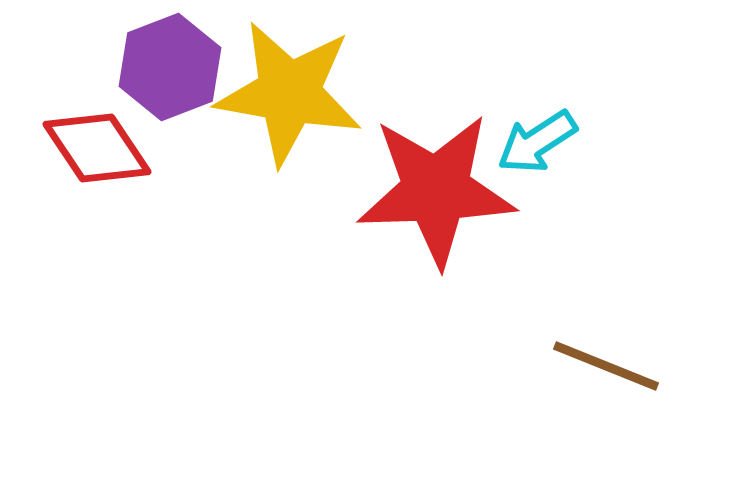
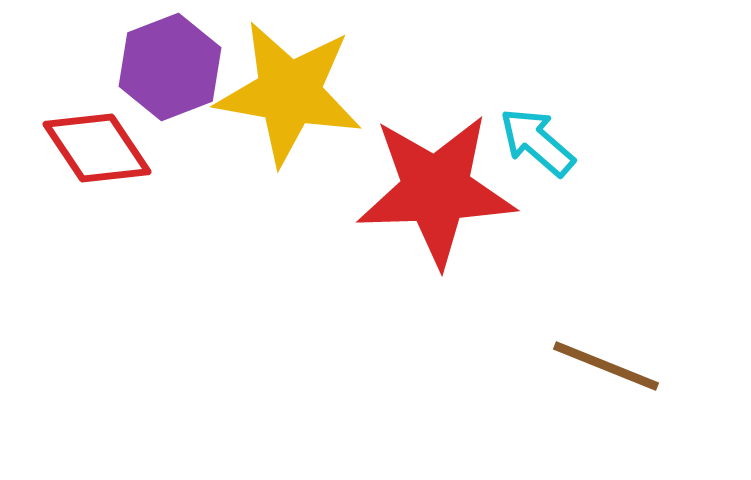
cyan arrow: rotated 74 degrees clockwise
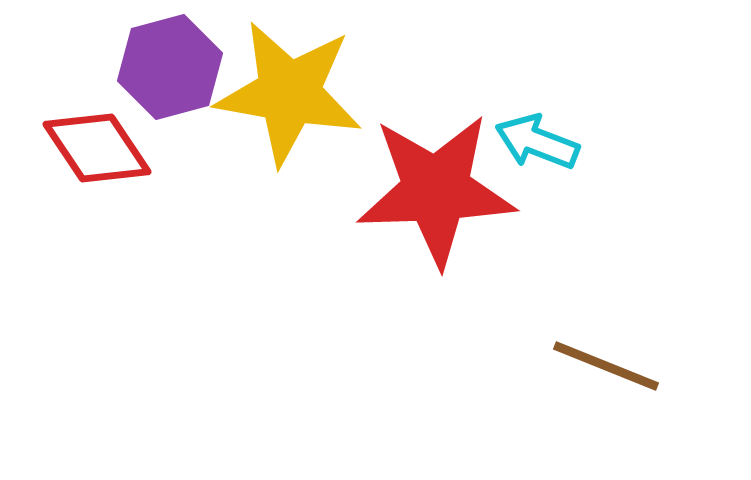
purple hexagon: rotated 6 degrees clockwise
cyan arrow: rotated 20 degrees counterclockwise
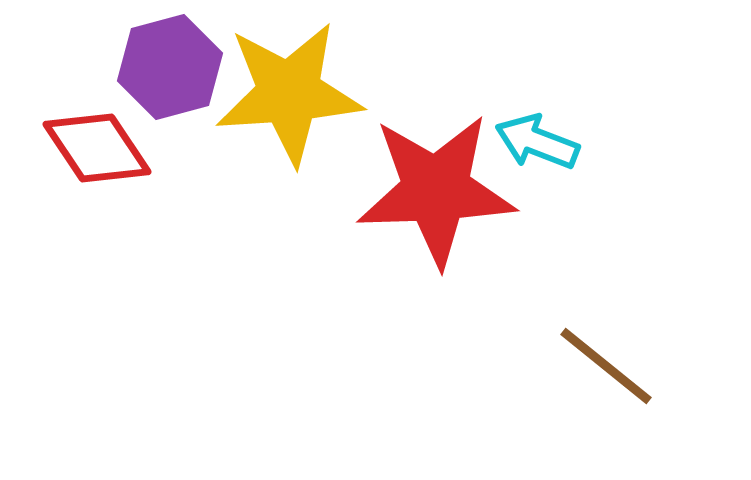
yellow star: rotated 14 degrees counterclockwise
brown line: rotated 17 degrees clockwise
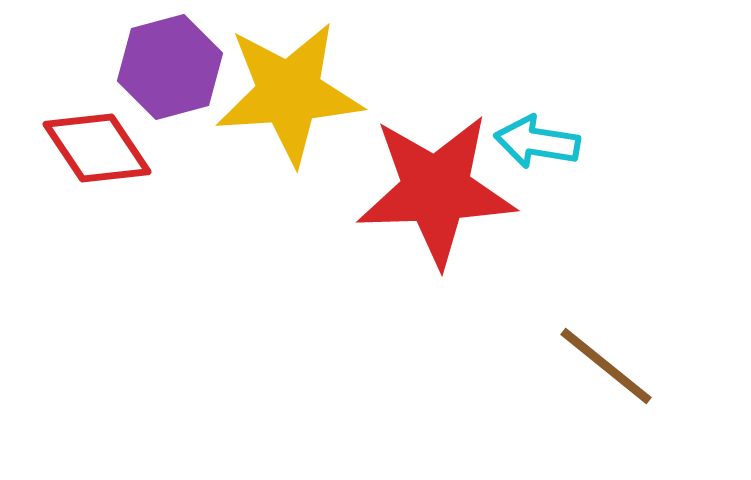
cyan arrow: rotated 12 degrees counterclockwise
